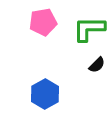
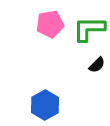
pink pentagon: moved 7 px right, 2 px down
blue hexagon: moved 11 px down
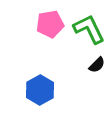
green L-shape: rotated 64 degrees clockwise
blue hexagon: moved 5 px left, 15 px up
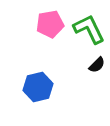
blue hexagon: moved 2 px left, 3 px up; rotated 16 degrees clockwise
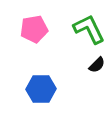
pink pentagon: moved 16 px left, 5 px down
blue hexagon: moved 3 px right, 2 px down; rotated 12 degrees clockwise
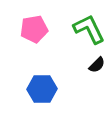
blue hexagon: moved 1 px right
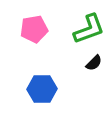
green L-shape: rotated 96 degrees clockwise
black semicircle: moved 3 px left, 2 px up
